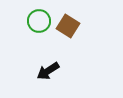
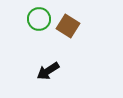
green circle: moved 2 px up
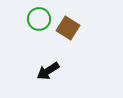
brown square: moved 2 px down
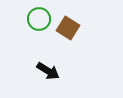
black arrow: rotated 115 degrees counterclockwise
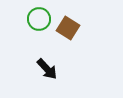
black arrow: moved 1 px left, 2 px up; rotated 15 degrees clockwise
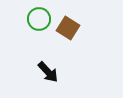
black arrow: moved 1 px right, 3 px down
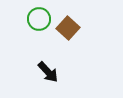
brown square: rotated 10 degrees clockwise
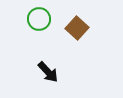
brown square: moved 9 px right
